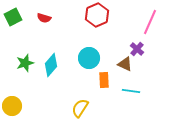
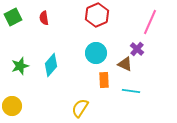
red semicircle: rotated 64 degrees clockwise
cyan circle: moved 7 px right, 5 px up
green star: moved 5 px left, 3 px down
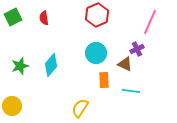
purple cross: rotated 24 degrees clockwise
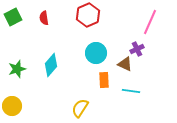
red hexagon: moved 9 px left
green star: moved 3 px left, 3 px down
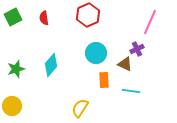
green star: moved 1 px left
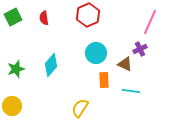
purple cross: moved 3 px right
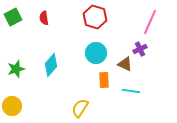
red hexagon: moved 7 px right, 2 px down; rotated 20 degrees counterclockwise
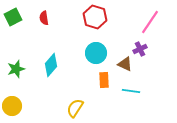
pink line: rotated 10 degrees clockwise
yellow semicircle: moved 5 px left
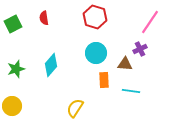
green square: moved 7 px down
brown triangle: rotated 21 degrees counterclockwise
